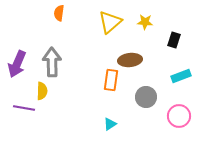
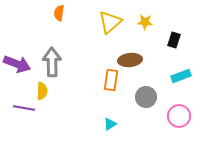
purple arrow: rotated 92 degrees counterclockwise
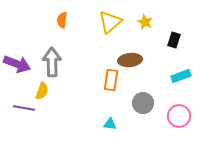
orange semicircle: moved 3 px right, 7 px down
yellow star: rotated 21 degrees clockwise
yellow semicircle: rotated 18 degrees clockwise
gray circle: moved 3 px left, 6 px down
cyan triangle: rotated 40 degrees clockwise
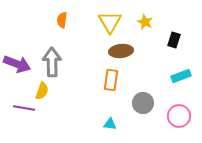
yellow triangle: rotated 20 degrees counterclockwise
brown ellipse: moved 9 px left, 9 px up
